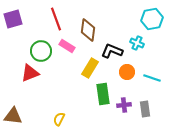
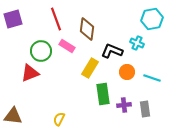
brown diamond: moved 1 px left, 1 px up
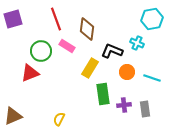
brown triangle: rotated 30 degrees counterclockwise
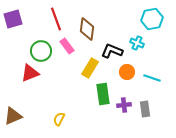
pink rectangle: rotated 21 degrees clockwise
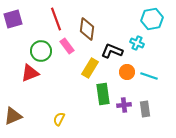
cyan line: moved 3 px left, 2 px up
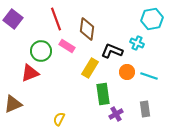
purple square: rotated 36 degrees counterclockwise
pink rectangle: rotated 21 degrees counterclockwise
purple cross: moved 8 px left, 9 px down; rotated 24 degrees counterclockwise
brown triangle: moved 12 px up
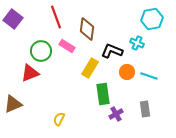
red line: moved 2 px up
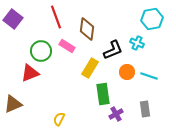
black L-shape: moved 1 px right, 1 px up; rotated 135 degrees clockwise
